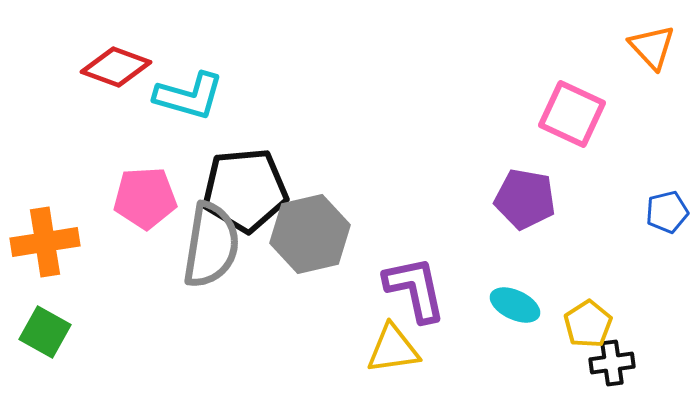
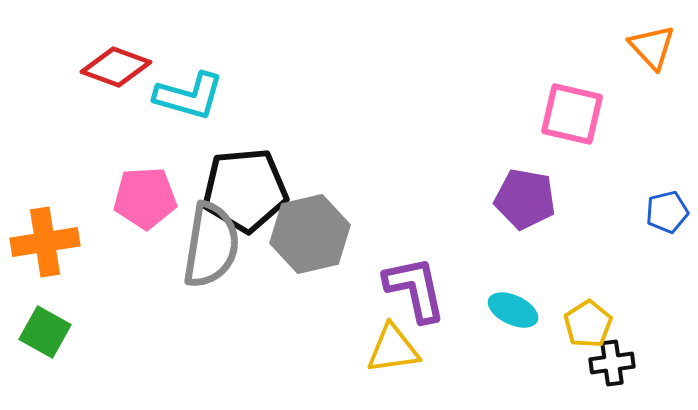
pink square: rotated 12 degrees counterclockwise
cyan ellipse: moved 2 px left, 5 px down
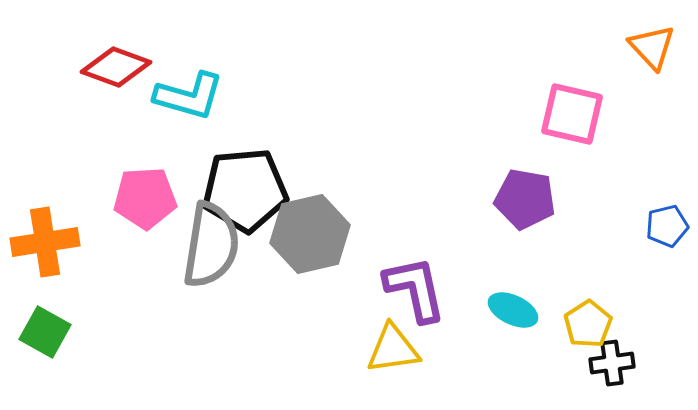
blue pentagon: moved 14 px down
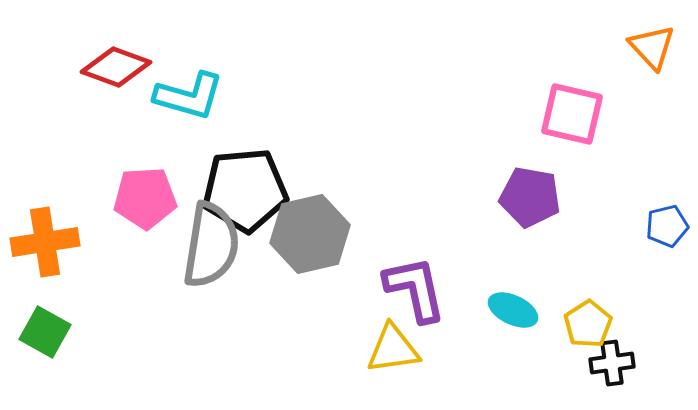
purple pentagon: moved 5 px right, 2 px up
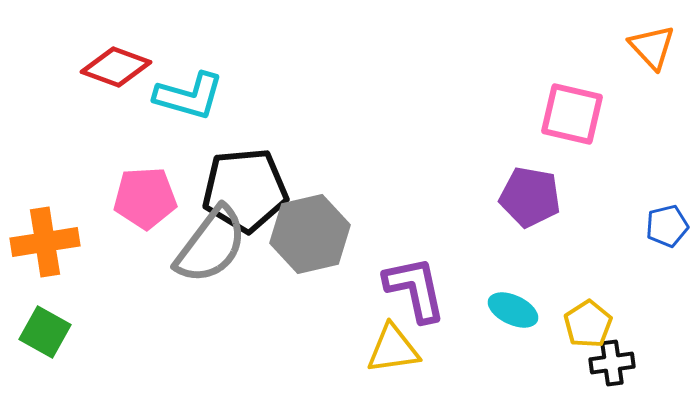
gray semicircle: rotated 28 degrees clockwise
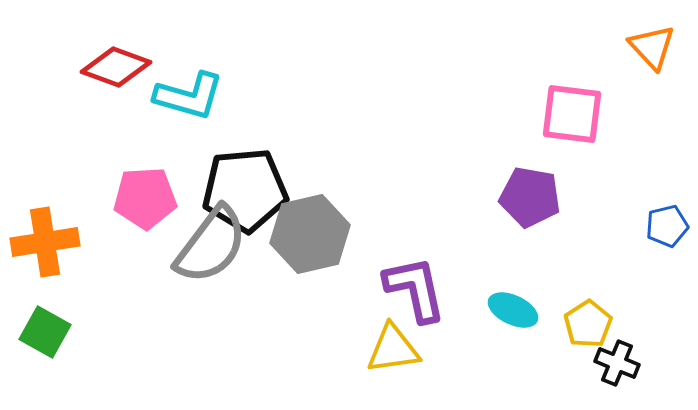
pink square: rotated 6 degrees counterclockwise
black cross: moved 5 px right; rotated 30 degrees clockwise
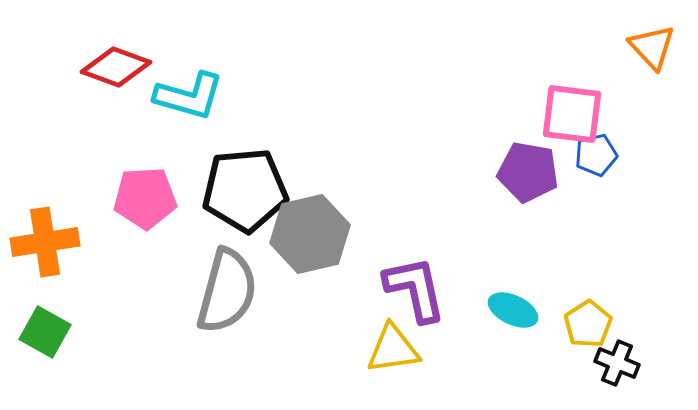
purple pentagon: moved 2 px left, 25 px up
blue pentagon: moved 71 px left, 71 px up
gray semicircle: moved 16 px right, 46 px down; rotated 22 degrees counterclockwise
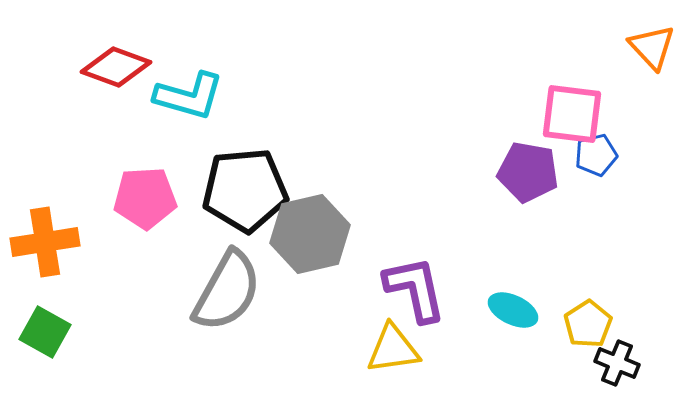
gray semicircle: rotated 14 degrees clockwise
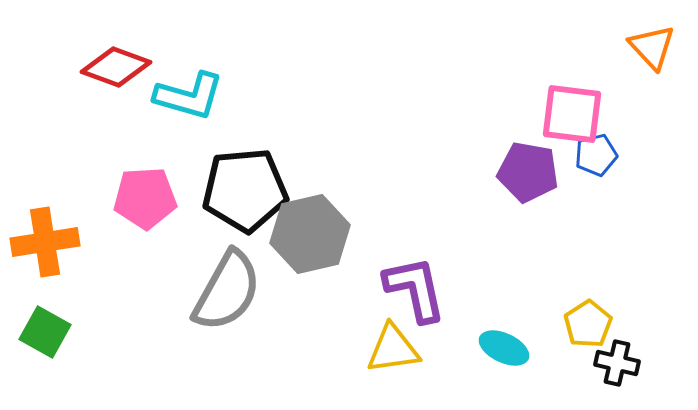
cyan ellipse: moved 9 px left, 38 px down
black cross: rotated 9 degrees counterclockwise
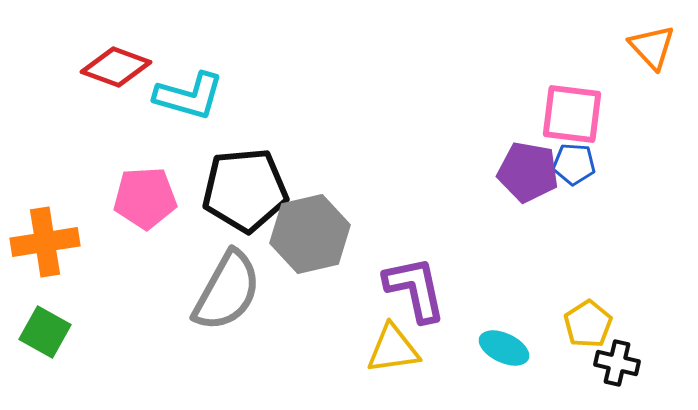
blue pentagon: moved 22 px left, 9 px down; rotated 18 degrees clockwise
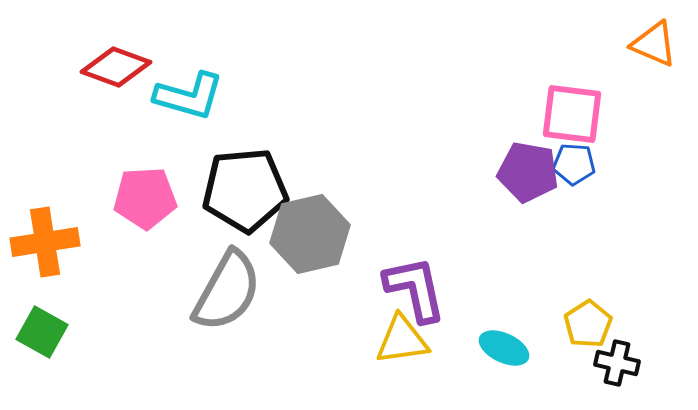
orange triangle: moved 2 px right, 3 px up; rotated 24 degrees counterclockwise
green square: moved 3 px left
yellow triangle: moved 9 px right, 9 px up
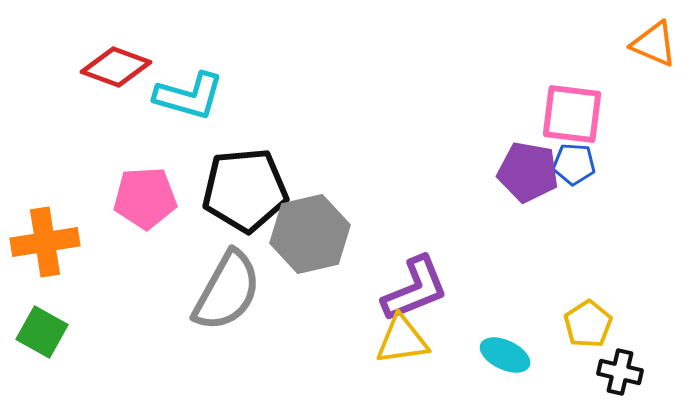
purple L-shape: rotated 80 degrees clockwise
cyan ellipse: moved 1 px right, 7 px down
black cross: moved 3 px right, 9 px down
